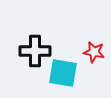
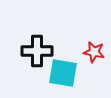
black cross: moved 2 px right
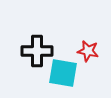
red star: moved 6 px left, 1 px up
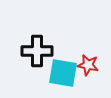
red star: moved 14 px down
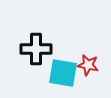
black cross: moved 1 px left, 2 px up
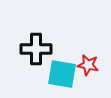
cyan square: moved 1 px left, 1 px down
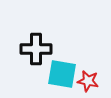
red star: moved 16 px down
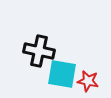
black cross: moved 3 px right, 2 px down; rotated 12 degrees clockwise
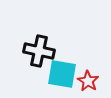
red star: rotated 20 degrees clockwise
